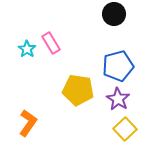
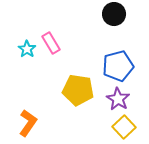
yellow square: moved 1 px left, 2 px up
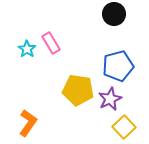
purple star: moved 8 px left; rotated 15 degrees clockwise
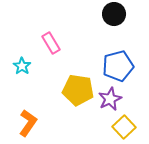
cyan star: moved 5 px left, 17 px down
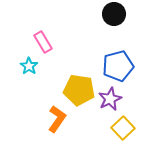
pink rectangle: moved 8 px left, 1 px up
cyan star: moved 7 px right
yellow pentagon: moved 1 px right
orange L-shape: moved 29 px right, 4 px up
yellow square: moved 1 px left, 1 px down
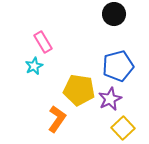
cyan star: moved 5 px right; rotated 12 degrees clockwise
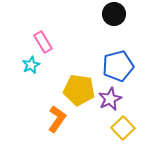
cyan star: moved 3 px left, 1 px up
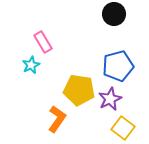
yellow square: rotated 10 degrees counterclockwise
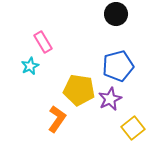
black circle: moved 2 px right
cyan star: moved 1 px left, 1 px down
yellow square: moved 10 px right; rotated 15 degrees clockwise
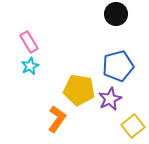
pink rectangle: moved 14 px left
yellow square: moved 2 px up
